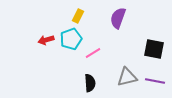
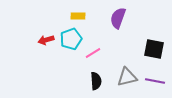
yellow rectangle: rotated 64 degrees clockwise
black semicircle: moved 6 px right, 2 px up
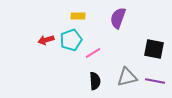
cyan pentagon: moved 1 px down
black semicircle: moved 1 px left
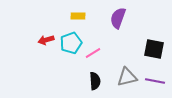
cyan pentagon: moved 3 px down
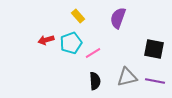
yellow rectangle: rotated 48 degrees clockwise
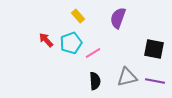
red arrow: rotated 63 degrees clockwise
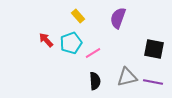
purple line: moved 2 px left, 1 px down
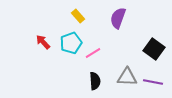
red arrow: moved 3 px left, 2 px down
black square: rotated 25 degrees clockwise
gray triangle: rotated 15 degrees clockwise
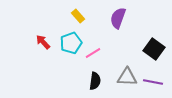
black semicircle: rotated 12 degrees clockwise
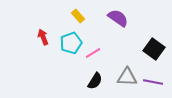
purple semicircle: rotated 105 degrees clockwise
red arrow: moved 5 px up; rotated 21 degrees clockwise
black semicircle: rotated 24 degrees clockwise
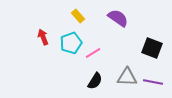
black square: moved 2 px left, 1 px up; rotated 15 degrees counterclockwise
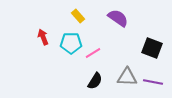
cyan pentagon: rotated 20 degrees clockwise
